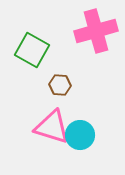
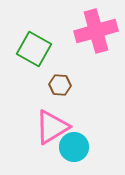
green square: moved 2 px right, 1 px up
pink triangle: rotated 48 degrees counterclockwise
cyan circle: moved 6 px left, 12 px down
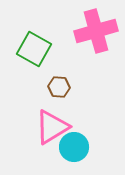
brown hexagon: moved 1 px left, 2 px down
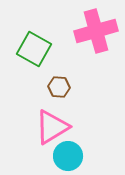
cyan circle: moved 6 px left, 9 px down
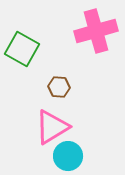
green square: moved 12 px left
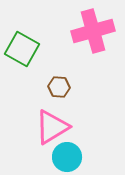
pink cross: moved 3 px left
cyan circle: moved 1 px left, 1 px down
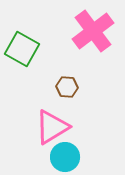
pink cross: rotated 21 degrees counterclockwise
brown hexagon: moved 8 px right
cyan circle: moved 2 px left
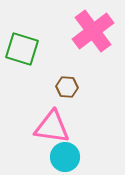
green square: rotated 12 degrees counterclockwise
pink triangle: rotated 39 degrees clockwise
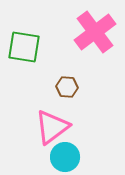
pink cross: moved 2 px right, 1 px down
green square: moved 2 px right, 2 px up; rotated 8 degrees counterclockwise
pink triangle: rotated 45 degrees counterclockwise
